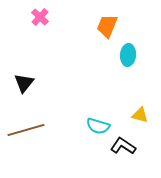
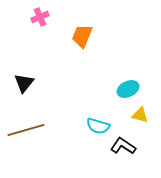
pink cross: rotated 24 degrees clockwise
orange trapezoid: moved 25 px left, 10 px down
cyan ellipse: moved 34 px down; rotated 60 degrees clockwise
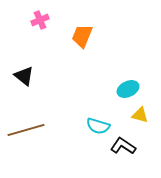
pink cross: moved 3 px down
black triangle: moved 7 px up; rotated 30 degrees counterclockwise
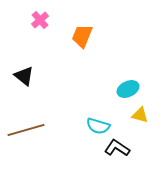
pink cross: rotated 18 degrees counterclockwise
black L-shape: moved 6 px left, 2 px down
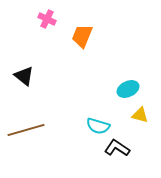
pink cross: moved 7 px right, 1 px up; rotated 24 degrees counterclockwise
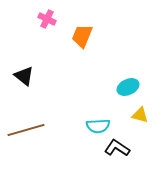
cyan ellipse: moved 2 px up
cyan semicircle: rotated 20 degrees counterclockwise
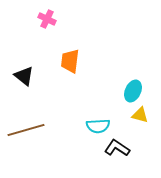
orange trapezoid: moved 12 px left, 25 px down; rotated 15 degrees counterclockwise
cyan ellipse: moved 5 px right, 4 px down; rotated 40 degrees counterclockwise
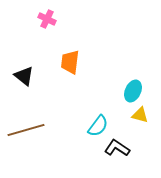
orange trapezoid: moved 1 px down
cyan semicircle: rotated 50 degrees counterclockwise
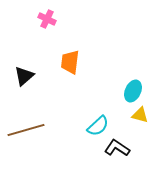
black triangle: rotated 40 degrees clockwise
cyan semicircle: rotated 10 degrees clockwise
